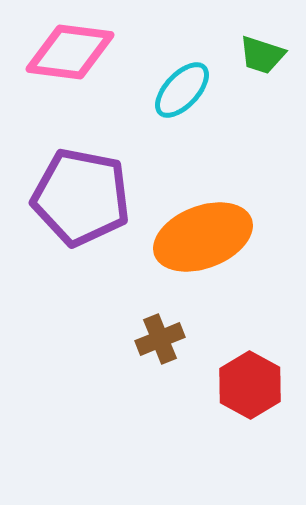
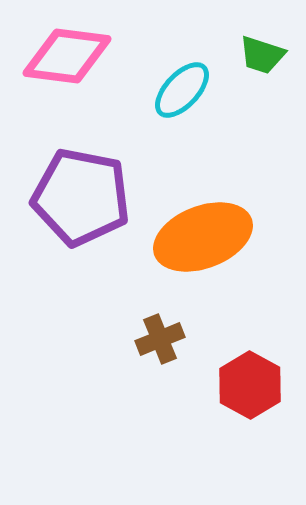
pink diamond: moved 3 px left, 4 px down
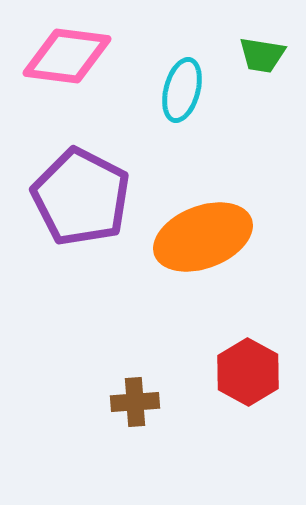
green trapezoid: rotated 9 degrees counterclockwise
cyan ellipse: rotated 28 degrees counterclockwise
purple pentagon: rotated 16 degrees clockwise
brown cross: moved 25 px left, 63 px down; rotated 18 degrees clockwise
red hexagon: moved 2 px left, 13 px up
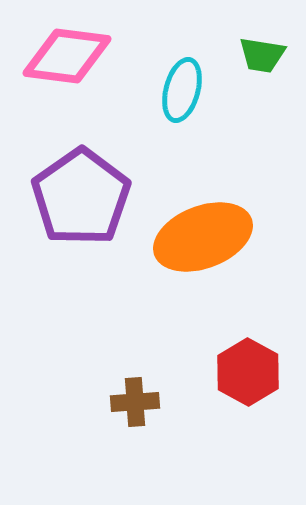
purple pentagon: rotated 10 degrees clockwise
